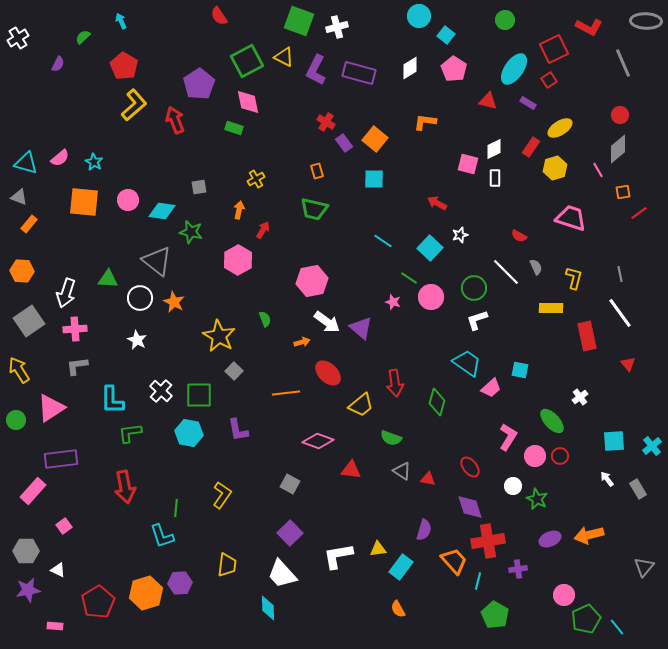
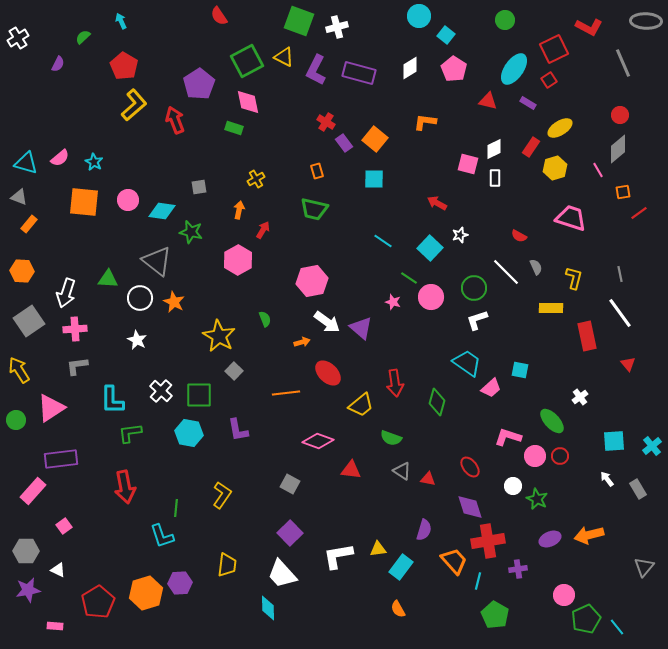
pink L-shape at (508, 437): rotated 104 degrees counterclockwise
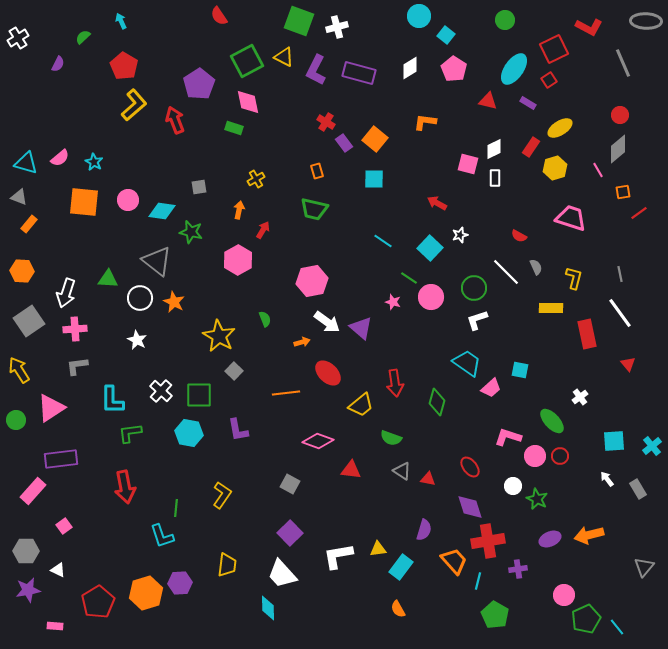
red rectangle at (587, 336): moved 2 px up
